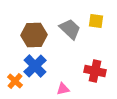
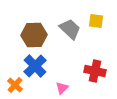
orange cross: moved 4 px down
pink triangle: moved 1 px left, 1 px up; rotated 32 degrees counterclockwise
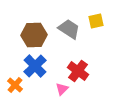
yellow square: rotated 21 degrees counterclockwise
gray trapezoid: moved 1 px left; rotated 10 degrees counterclockwise
red cross: moved 17 px left; rotated 25 degrees clockwise
pink triangle: moved 1 px down
